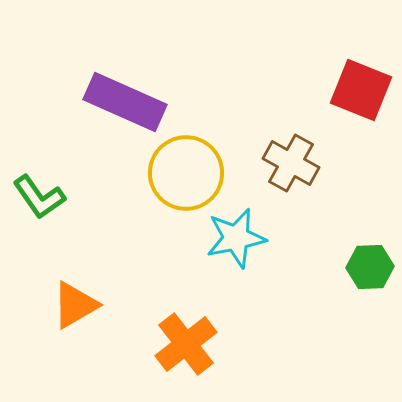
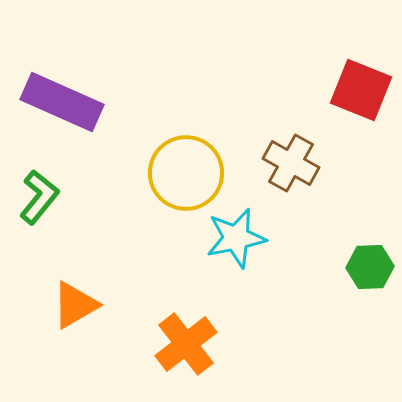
purple rectangle: moved 63 px left
green L-shape: rotated 106 degrees counterclockwise
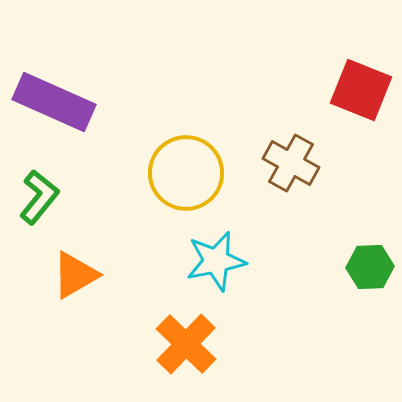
purple rectangle: moved 8 px left
cyan star: moved 20 px left, 23 px down
orange triangle: moved 30 px up
orange cross: rotated 8 degrees counterclockwise
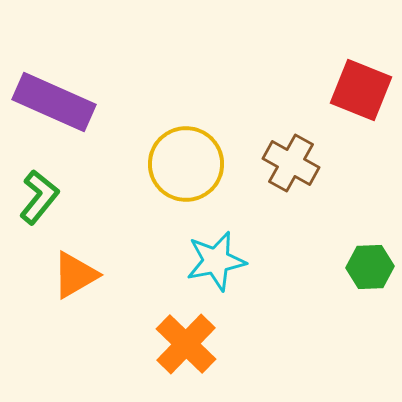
yellow circle: moved 9 px up
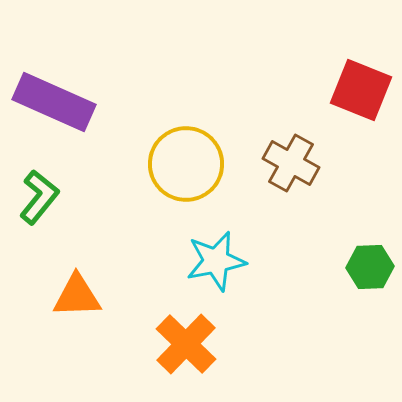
orange triangle: moved 2 px right, 21 px down; rotated 28 degrees clockwise
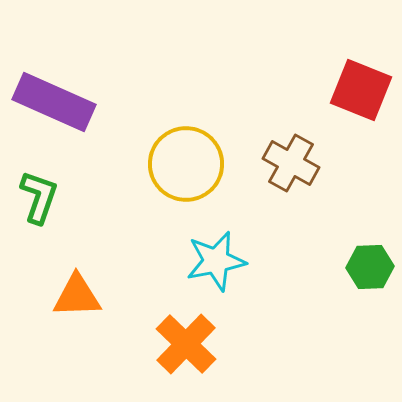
green L-shape: rotated 20 degrees counterclockwise
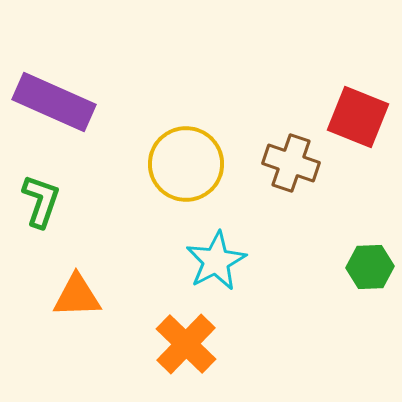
red square: moved 3 px left, 27 px down
brown cross: rotated 10 degrees counterclockwise
green L-shape: moved 2 px right, 4 px down
cyan star: rotated 16 degrees counterclockwise
